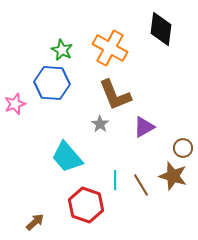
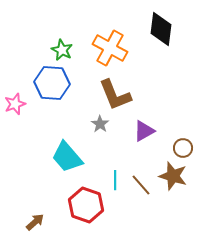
purple triangle: moved 4 px down
brown line: rotated 10 degrees counterclockwise
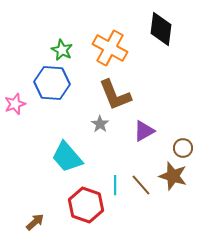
cyan line: moved 5 px down
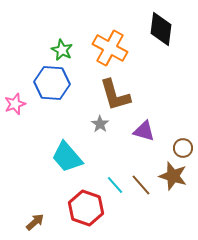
brown L-shape: rotated 6 degrees clockwise
purple triangle: rotated 45 degrees clockwise
cyan line: rotated 42 degrees counterclockwise
red hexagon: moved 3 px down
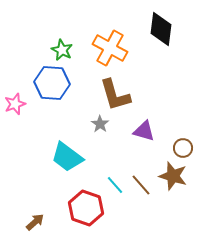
cyan trapezoid: rotated 12 degrees counterclockwise
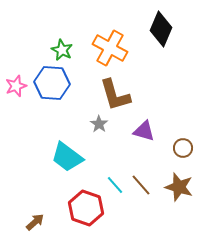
black diamond: rotated 16 degrees clockwise
pink star: moved 1 px right, 18 px up
gray star: moved 1 px left
brown star: moved 6 px right, 11 px down
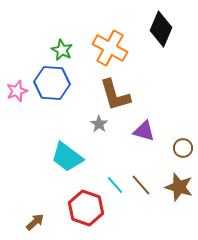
pink star: moved 1 px right, 5 px down
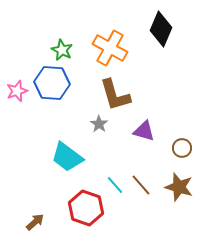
brown circle: moved 1 px left
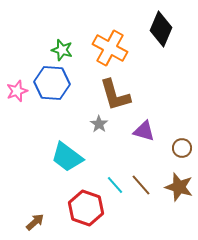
green star: rotated 10 degrees counterclockwise
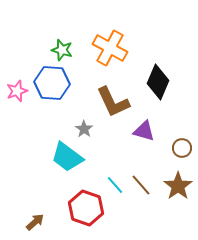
black diamond: moved 3 px left, 53 px down
brown L-shape: moved 2 px left, 7 px down; rotated 9 degrees counterclockwise
gray star: moved 15 px left, 5 px down
brown star: moved 1 px left, 1 px up; rotated 20 degrees clockwise
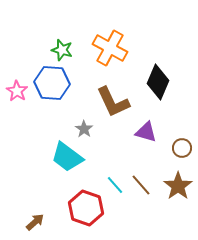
pink star: rotated 20 degrees counterclockwise
purple triangle: moved 2 px right, 1 px down
